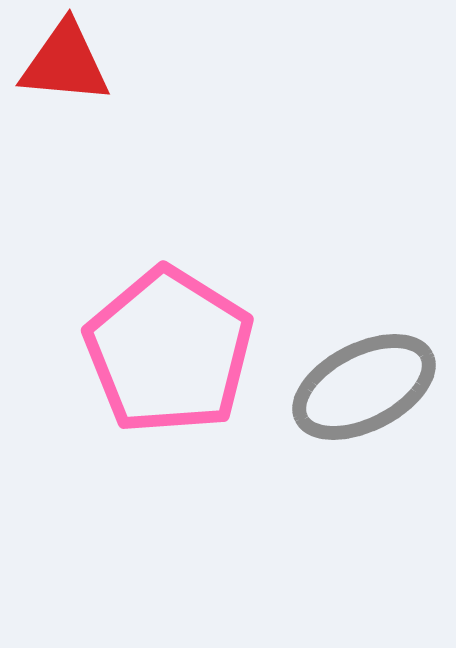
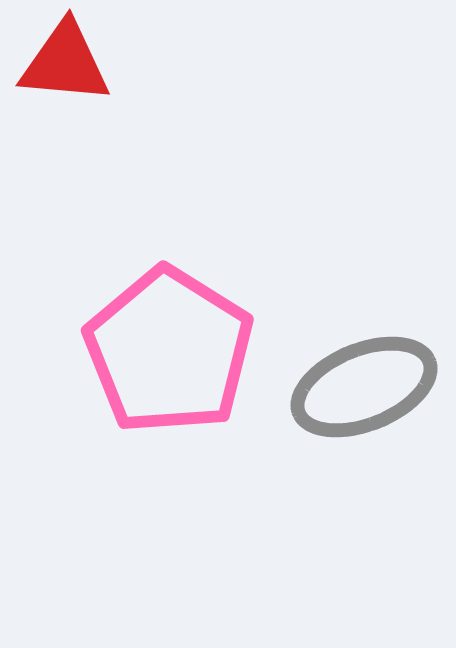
gray ellipse: rotated 5 degrees clockwise
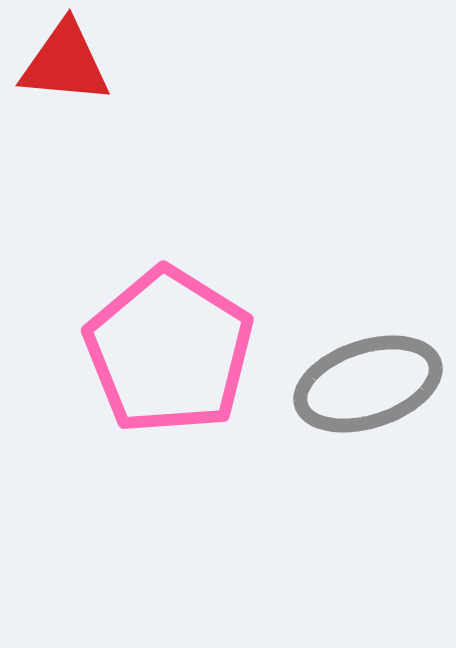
gray ellipse: moved 4 px right, 3 px up; rotated 4 degrees clockwise
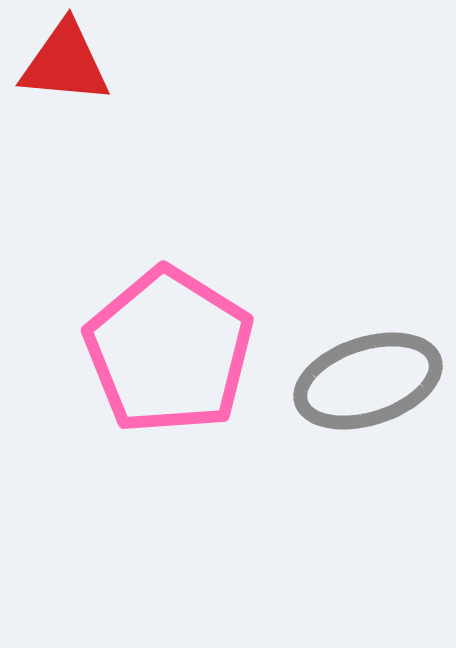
gray ellipse: moved 3 px up
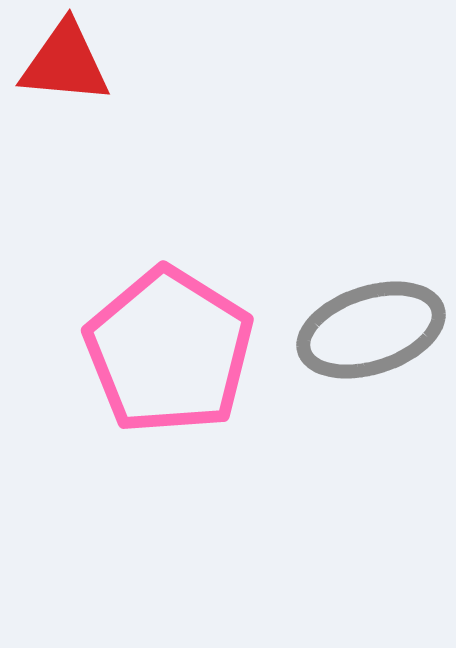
gray ellipse: moved 3 px right, 51 px up
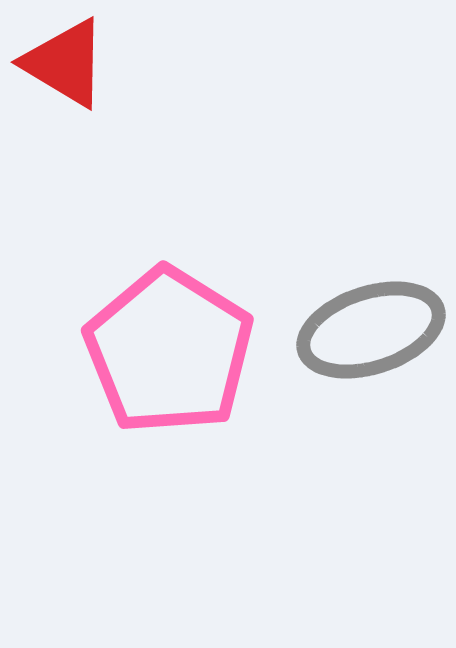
red triangle: rotated 26 degrees clockwise
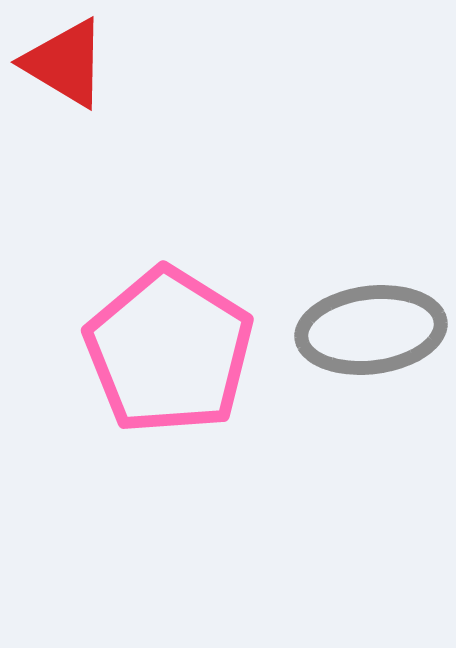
gray ellipse: rotated 11 degrees clockwise
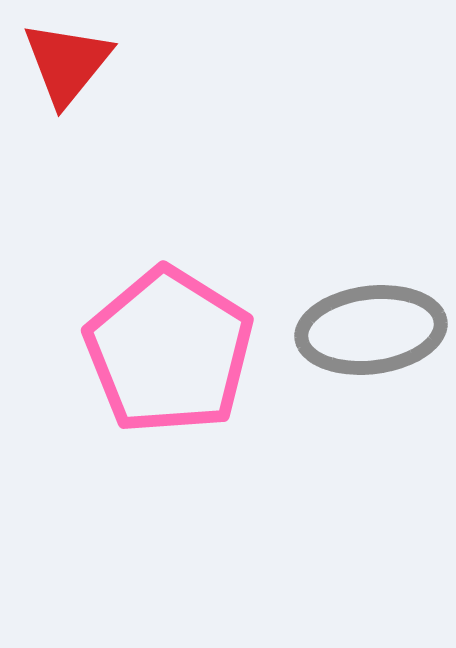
red triangle: moved 2 px right; rotated 38 degrees clockwise
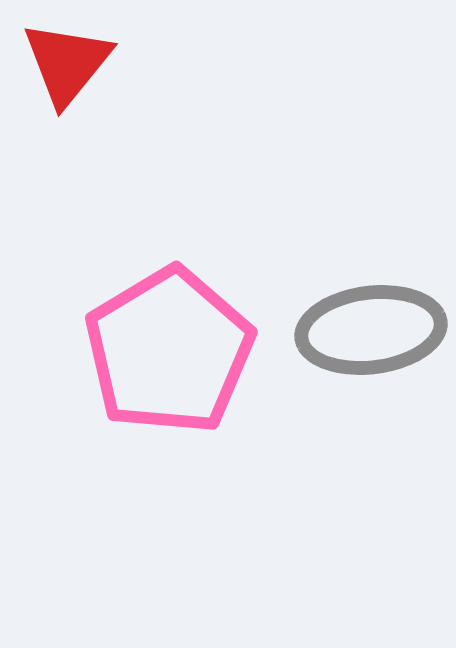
pink pentagon: rotated 9 degrees clockwise
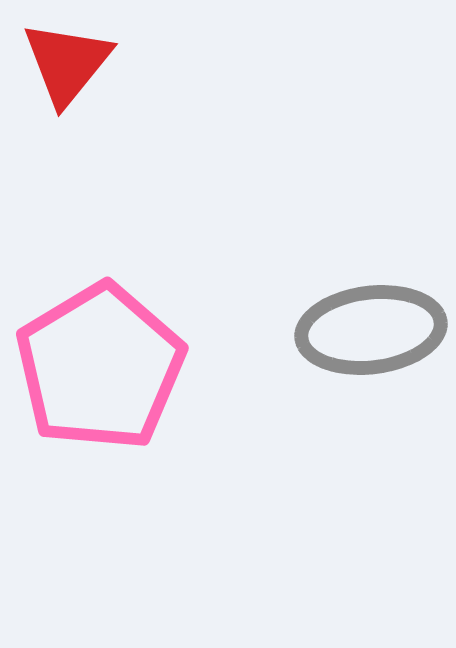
pink pentagon: moved 69 px left, 16 px down
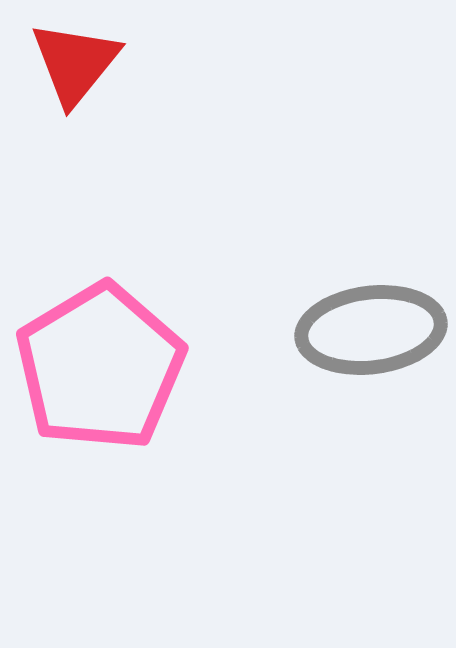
red triangle: moved 8 px right
